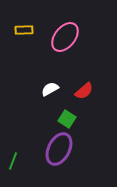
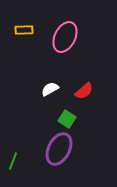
pink ellipse: rotated 12 degrees counterclockwise
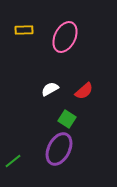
green line: rotated 30 degrees clockwise
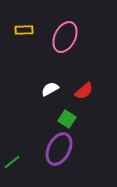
green line: moved 1 px left, 1 px down
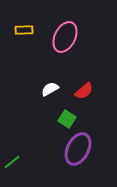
purple ellipse: moved 19 px right
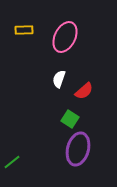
white semicircle: moved 9 px right, 10 px up; rotated 42 degrees counterclockwise
green square: moved 3 px right
purple ellipse: rotated 12 degrees counterclockwise
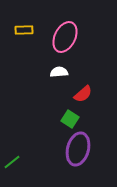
white semicircle: moved 7 px up; rotated 66 degrees clockwise
red semicircle: moved 1 px left, 3 px down
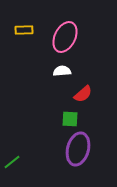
white semicircle: moved 3 px right, 1 px up
green square: rotated 30 degrees counterclockwise
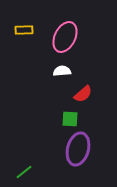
green line: moved 12 px right, 10 px down
